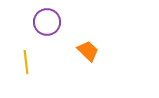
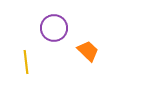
purple circle: moved 7 px right, 6 px down
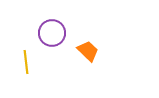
purple circle: moved 2 px left, 5 px down
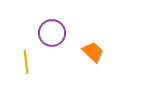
orange trapezoid: moved 5 px right, 1 px down
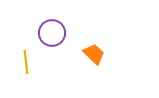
orange trapezoid: moved 1 px right, 2 px down
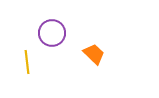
yellow line: moved 1 px right
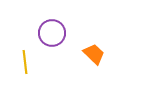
yellow line: moved 2 px left
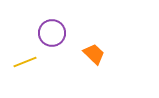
yellow line: rotated 75 degrees clockwise
